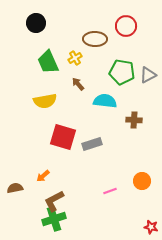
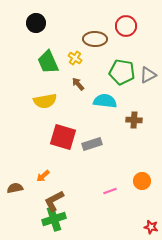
yellow cross: rotated 24 degrees counterclockwise
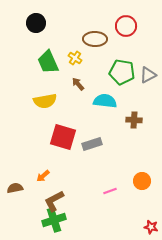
green cross: moved 1 px down
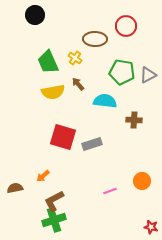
black circle: moved 1 px left, 8 px up
yellow semicircle: moved 8 px right, 9 px up
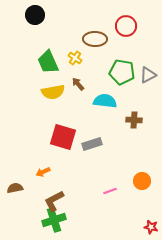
orange arrow: moved 4 px up; rotated 16 degrees clockwise
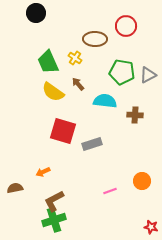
black circle: moved 1 px right, 2 px up
yellow semicircle: rotated 45 degrees clockwise
brown cross: moved 1 px right, 5 px up
red square: moved 6 px up
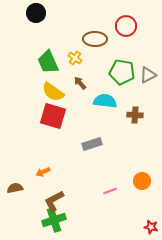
brown arrow: moved 2 px right, 1 px up
red square: moved 10 px left, 15 px up
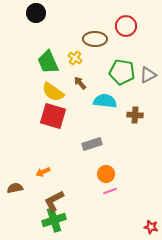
orange circle: moved 36 px left, 7 px up
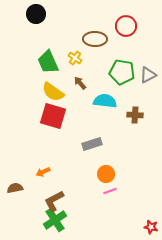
black circle: moved 1 px down
green cross: moved 1 px right; rotated 15 degrees counterclockwise
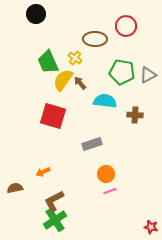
yellow semicircle: moved 10 px right, 12 px up; rotated 90 degrees clockwise
